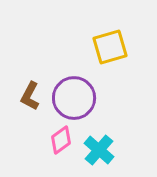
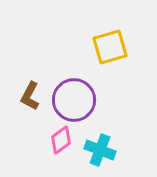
purple circle: moved 2 px down
cyan cross: moved 1 px right; rotated 20 degrees counterclockwise
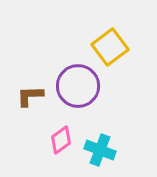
yellow square: rotated 21 degrees counterclockwise
brown L-shape: rotated 60 degrees clockwise
purple circle: moved 4 px right, 14 px up
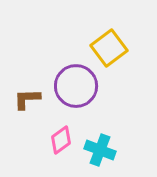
yellow square: moved 1 px left, 1 px down
purple circle: moved 2 px left
brown L-shape: moved 3 px left, 3 px down
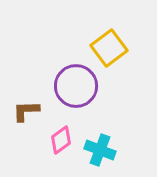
brown L-shape: moved 1 px left, 12 px down
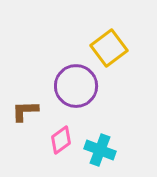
brown L-shape: moved 1 px left
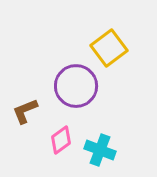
brown L-shape: rotated 20 degrees counterclockwise
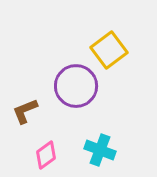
yellow square: moved 2 px down
pink diamond: moved 15 px left, 15 px down
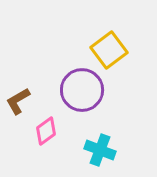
purple circle: moved 6 px right, 4 px down
brown L-shape: moved 7 px left, 10 px up; rotated 8 degrees counterclockwise
pink diamond: moved 24 px up
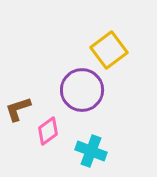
brown L-shape: moved 8 px down; rotated 12 degrees clockwise
pink diamond: moved 2 px right
cyan cross: moved 9 px left, 1 px down
